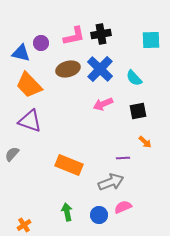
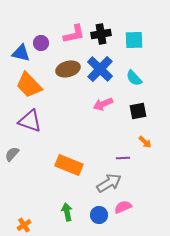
pink L-shape: moved 2 px up
cyan square: moved 17 px left
gray arrow: moved 2 px left, 1 px down; rotated 10 degrees counterclockwise
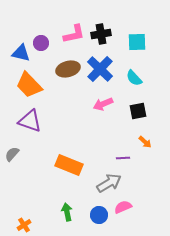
cyan square: moved 3 px right, 2 px down
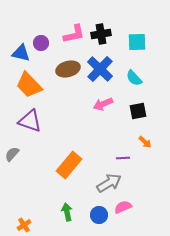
orange rectangle: rotated 72 degrees counterclockwise
